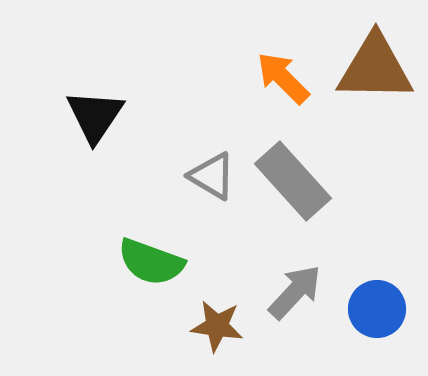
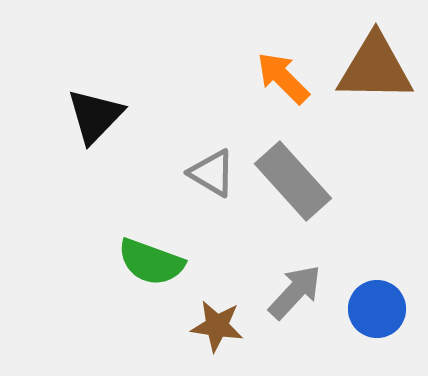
black triangle: rotated 10 degrees clockwise
gray triangle: moved 3 px up
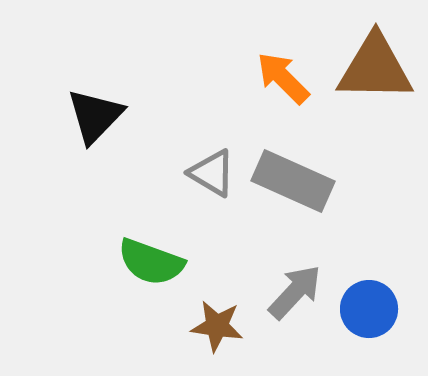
gray rectangle: rotated 24 degrees counterclockwise
blue circle: moved 8 px left
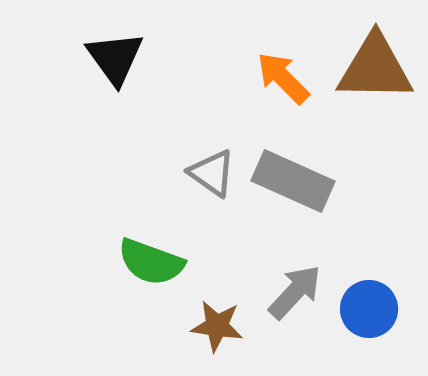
black triangle: moved 20 px right, 58 px up; rotated 20 degrees counterclockwise
gray triangle: rotated 4 degrees clockwise
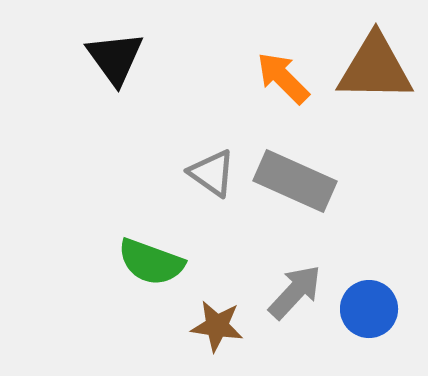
gray rectangle: moved 2 px right
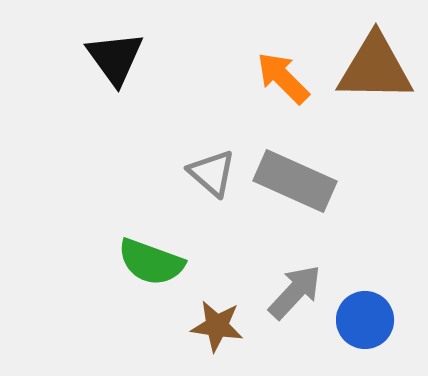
gray triangle: rotated 6 degrees clockwise
blue circle: moved 4 px left, 11 px down
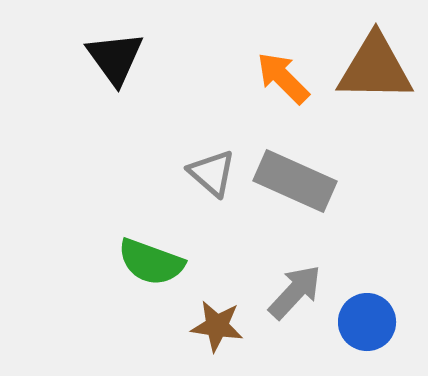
blue circle: moved 2 px right, 2 px down
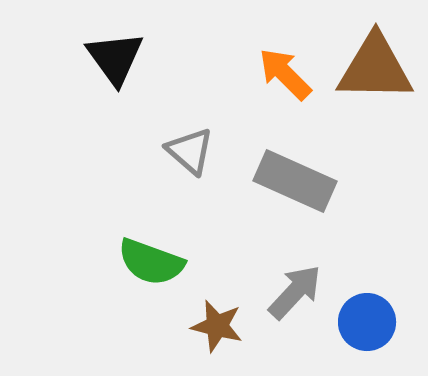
orange arrow: moved 2 px right, 4 px up
gray triangle: moved 22 px left, 22 px up
brown star: rotated 6 degrees clockwise
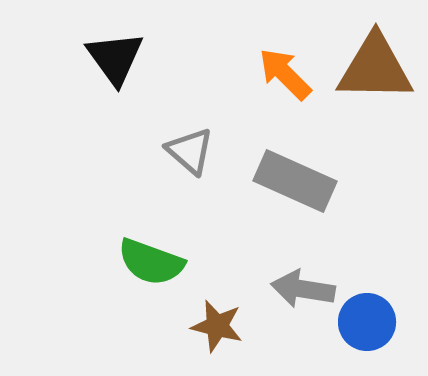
gray arrow: moved 8 px right, 3 px up; rotated 124 degrees counterclockwise
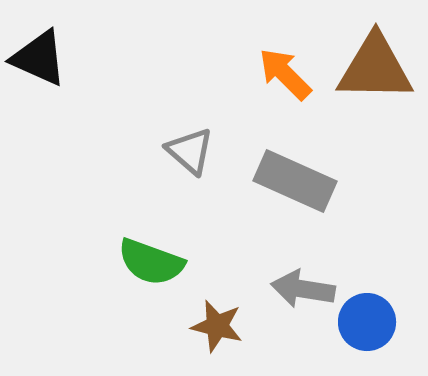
black triangle: moved 76 px left; rotated 30 degrees counterclockwise
